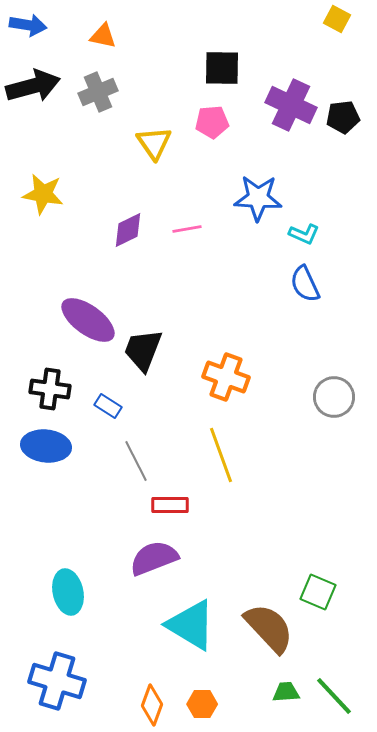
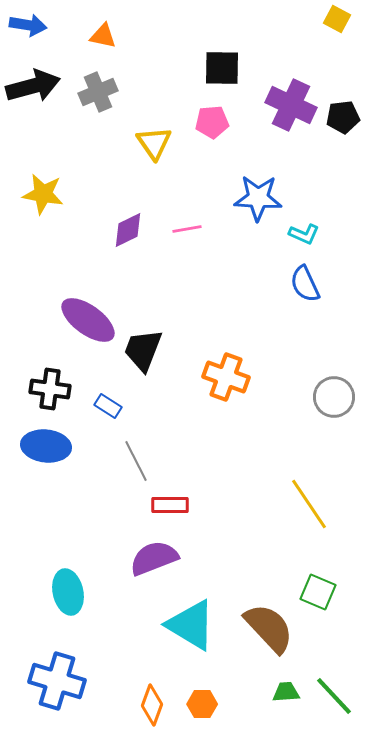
yellow line: moved 88 px right, 49 px down; rotated 14 degrees counterclockwise
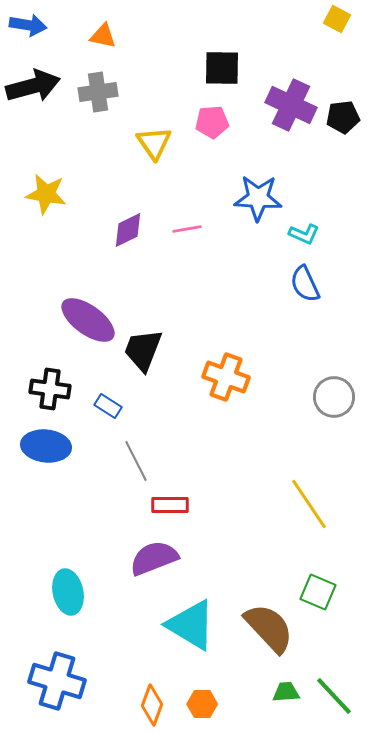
gray cross: rotated 15 degrees clockwise
yellow star: moved 3 px right
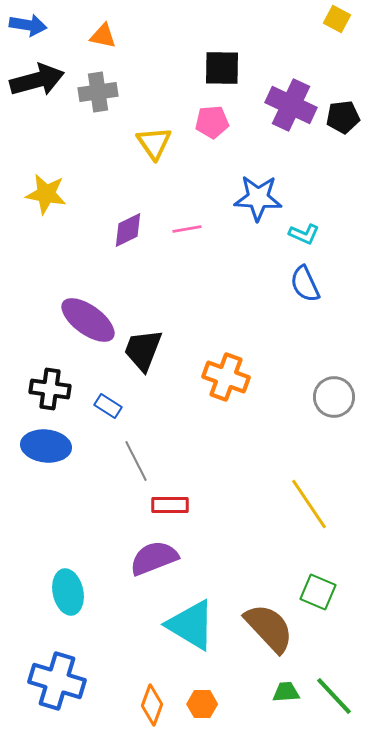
black arrow: moved 4 px right, 6 px up
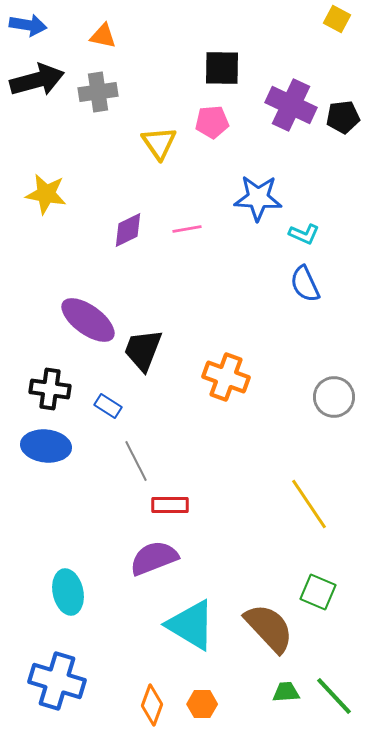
yellow triangle: moved 5 px right
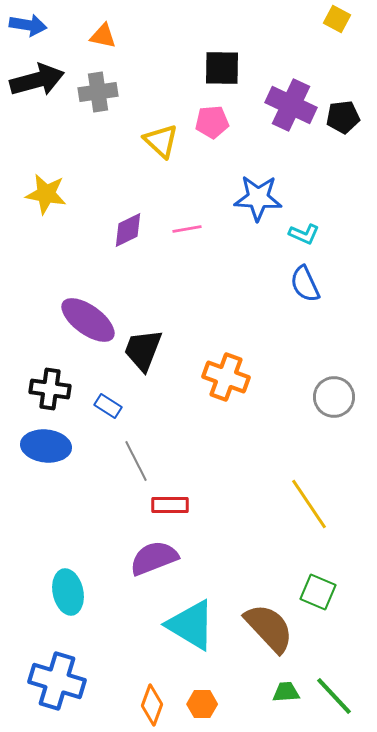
yellow triangle: moved 2 px right, 2 px up; rotated 12 degrees counterclockwise
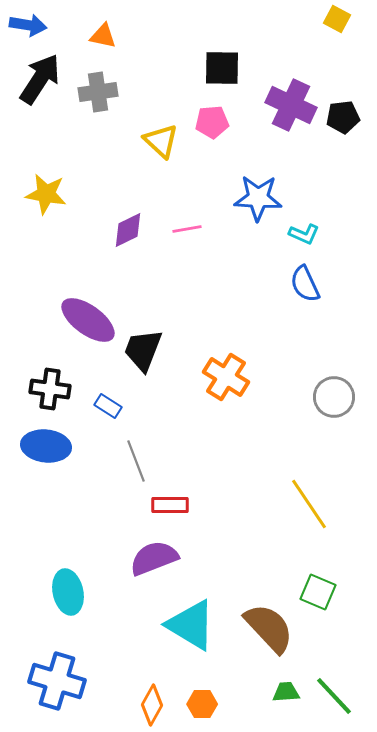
black arrow: moved 3 px right, 1 px up; rotated 42 degrees counterclockwise
orange cross: rotated 12 degrees clockwise
gray line: rotated 6 degrees clockwise
orange diamond: rotated 9 degrees clockwise
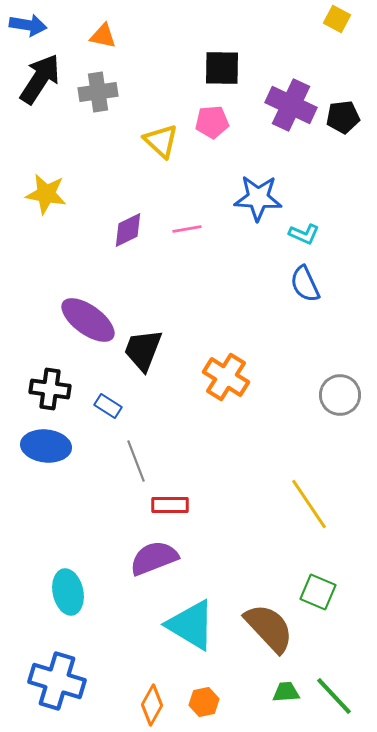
gray circle: moved 6 px right, 2 px up
orange hexagon: moved 2 px right, 2 px up; rotated 12 degrees counterclockwise
